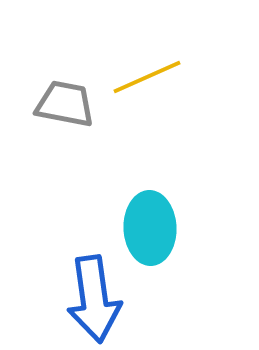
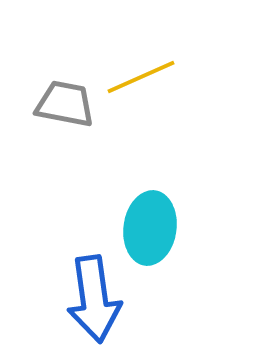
yellow line: moved 6 px left
cyan ellipse: rotated 10 degrees clockwise
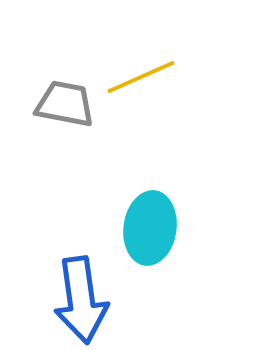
blue arrow: moved 13 px left, 1 px down
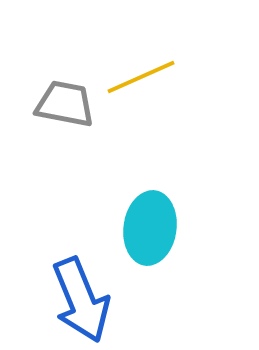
blue arrow: rotated 14 degrees counterclockwise
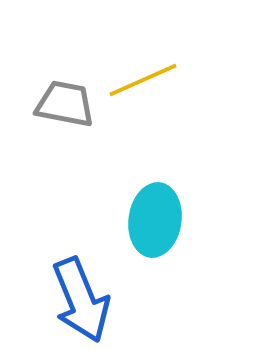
yellow line: moved 2 px right, 3 px down
cyan ellipse: moved 5 px right, 8 px up
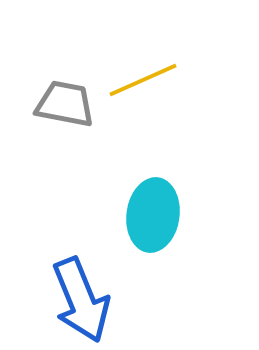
cyan ellipse: moved 2 px left, 5 px up
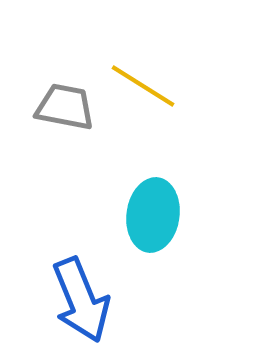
yellow line: moved 6 px down; rotated 56 degrees clockwise
gray trapezoid: moved 3 px down
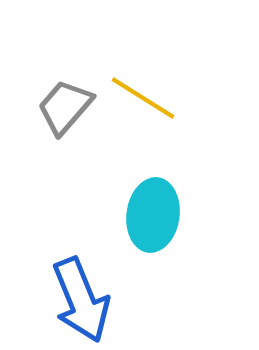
yellow line: moved 12 px down
gray trapezoid: rotated 60 degrees counterclockwise
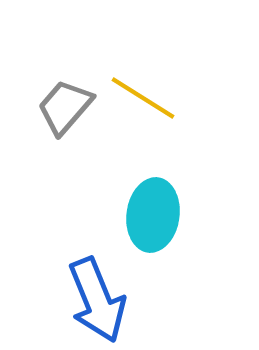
blue arrow: moved 16 px right
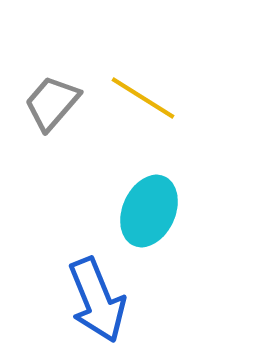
gray trapezoid: moved 13 px left, 4 px up
cyan ellipse: moved 4 px left, 4 px up; rotated 16 degrees clockwise
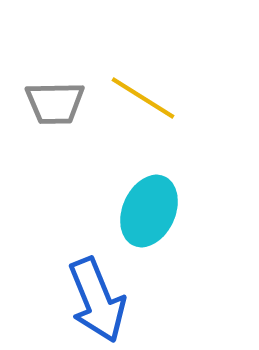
gray trapezoid: moved 3 px right; rotated 132 degrees counterclockwise
